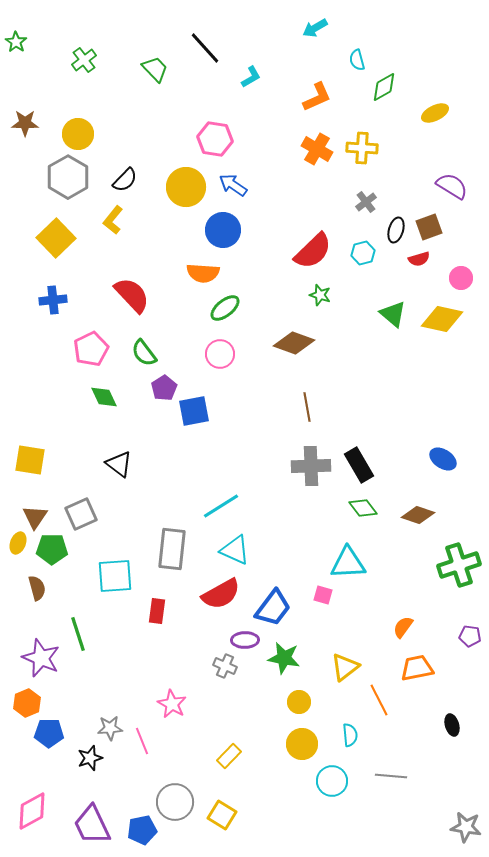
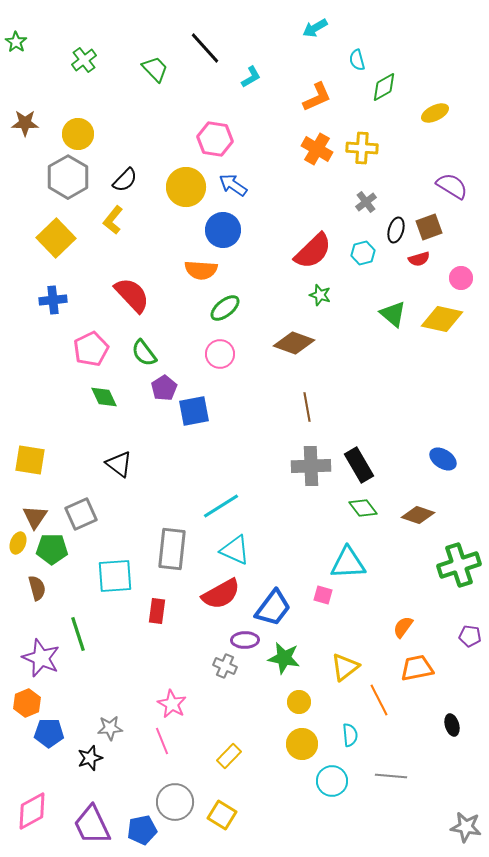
orange semicircle at (203, 273): moved 2 px left, 3 px up
pink line at (142, 741): moved 20 px right
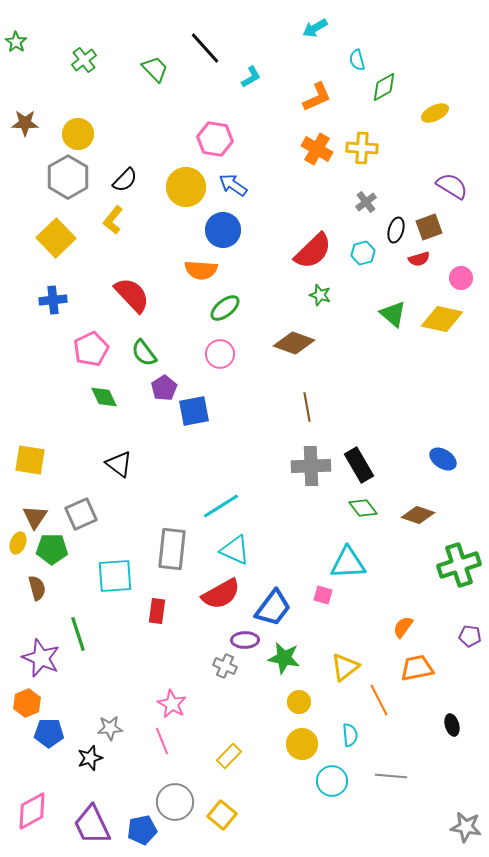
yellow square at (222, 815): rotated 8 degrees clockwise
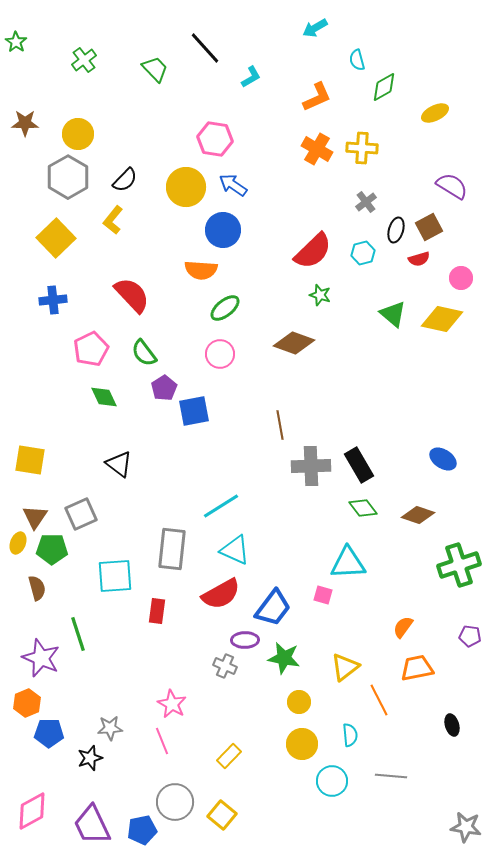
brown square at (429, 227): rotated 8 degrees counterclockwise
brown line at (307, 407): moved 27 px left, 18 px down
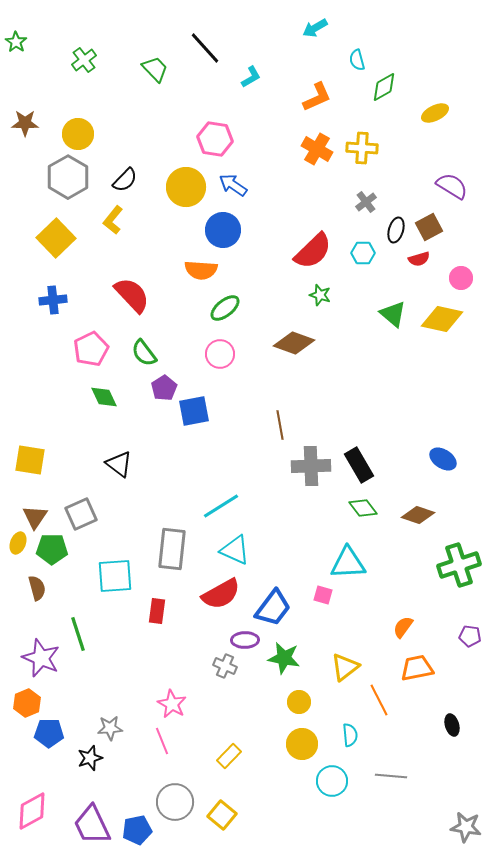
cyan hexagon at (363, 253): rotated 15 degrees clockwise
blue pentagon at (142, 830): moved 5 px left
